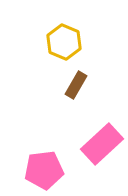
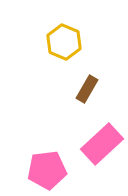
brown rectangle: moved 11 px right, 4 px down
pink pentagon: moved 3 px right
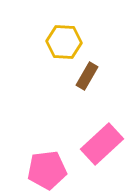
yellow hexagon: rotated 20 degrees counterclockwise
brown rectangle: moved 13 px up
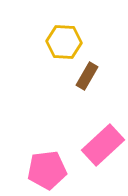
pink rectangle: moved 1 px right, 1 px down
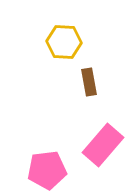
brown rectangle: moved 2 px right, 6 px down; rotated 40 degrees counterclockwise
pink rectangle: rotated 6 degrees counterclockwise
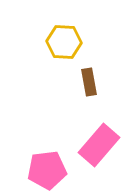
pink rectangle: moved 4 px left
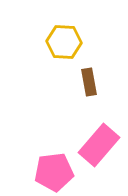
pink pentagon: moved 7 px right, 2 px down
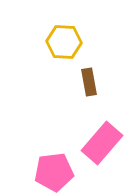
pink rectangle: moved 3 px right, 2 px up
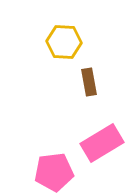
pink rectangle: rotated 18 degrees clockwise
